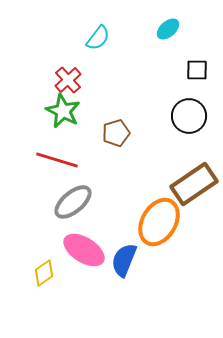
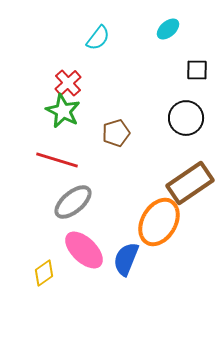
red cross: moved 3 px down
black circle: moved 3 px left, 2 px down
brown rectangle: moved 4 px left, 1 px up
pink ellipse: rotated 12 degrees clockwise
blue semicircle: moved 2 px right, 1 px up
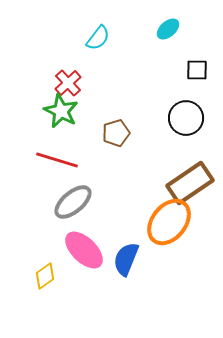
green star: moved 2 px left
orange ellipse: moved 10 px right; rotated 9 degrees clockwise
yellow diamond: moved 1 px right, 3 px down
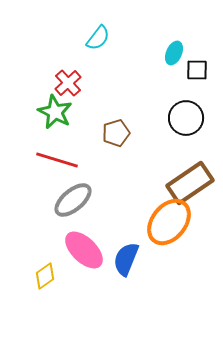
cyan ellipse: moved 6 px right, 24 px down; rotated 25 degrees counterclockwise
green star: moved 6 px left, 1 px down
gray ellipse: moved 2 px up
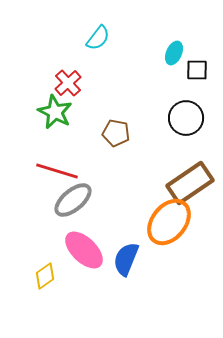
brown pentagon: rotated 28 degrees clockwise
red line: moved 11 px down
